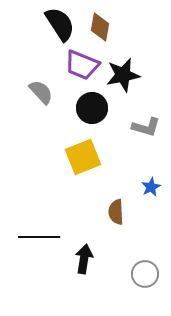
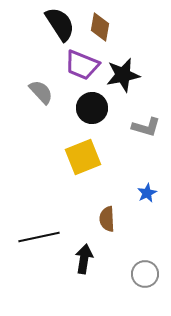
blue star: moved 4 px left, 6 px down
brown semicircle: moved 9 px left, 7 px down
black line: rotated 12 degrees counterclockwise
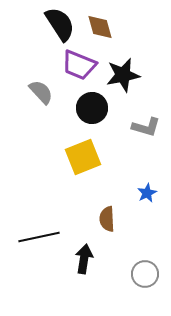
brown diamond: rotated 24 degrees counterclockwise
purple trapezoid: moved 3 px left
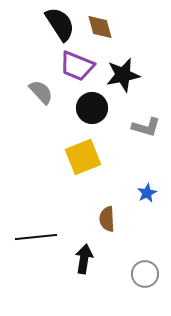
purple trapezoid: moved 2 px left, 1 px down
black line: moved 3 px left; rotated 6 degrees clockwise
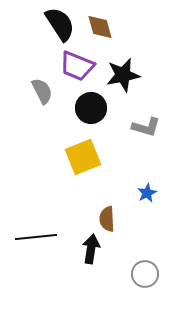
gray semicircle: moved 1 px right, 1 px up; rotated 16 degrees clockwise
black circle: moved 1 px left
black arrow: moved 7 px right, 10 px up
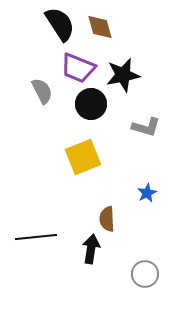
purple trapezoid: moved 1 px right, 2 px down
black circle: moved 4 px up
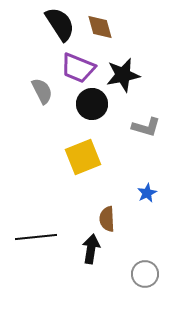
black circle: moved 1 px right
